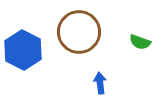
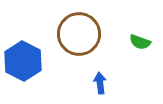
brown circle: moved 2 px down
blue hexagon: moved 11 px down
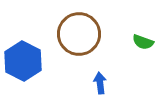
green semicircle: moved 3 px right
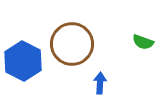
brown circle: moved 7 px left, 10 px down
blue arrow: rotated 10 degrees clockwise
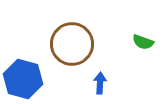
blue hexagon: moved 18 px down; rotated 12 degrees counterclockwise
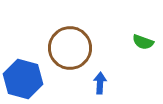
brown circle: moved 2 px left, 4 px down
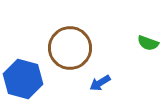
green semicircle: moved 5 px right, 1 px down
blue arrow: rotated 125 degrees counterclockwise
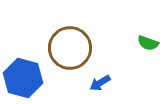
blue hexagon: moved 1 px up
